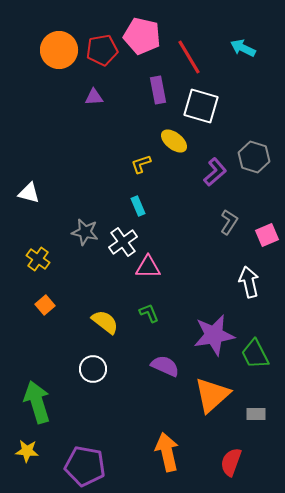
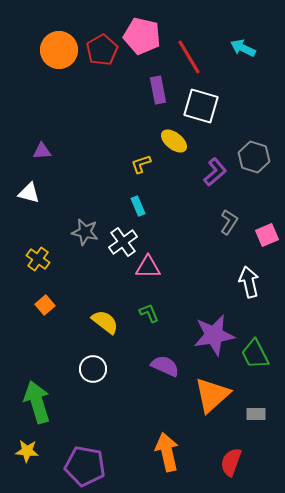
red pentagon: rotated 20 degrees counterclockwise
purple triangle: moved 52 px left, 54 px down
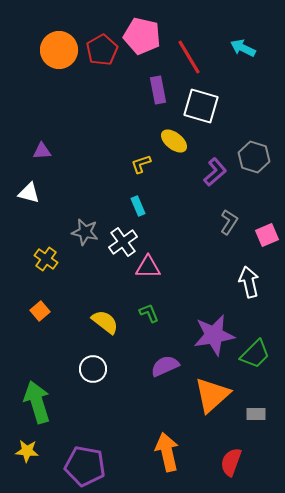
yellow cross: moved 8 px right
orange square: moved 5 px left, 6 px down
green trapezoid: rotated 108 degrees counterclockwise
purple semicircle: rotated 48 degrees counterclockwise
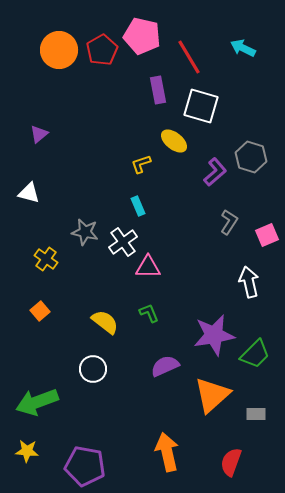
purple triangle: moved 3 px left, 17 px up; rotated 36 degrees counterclockwise
gray hexagon: moved 3 px left
green arrow: rotated 93 degrees counterclockwise
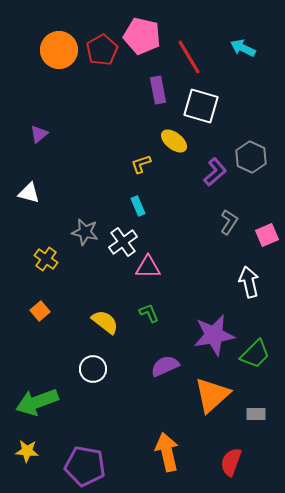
gray hexagon: rotated 8 degrees clockwise
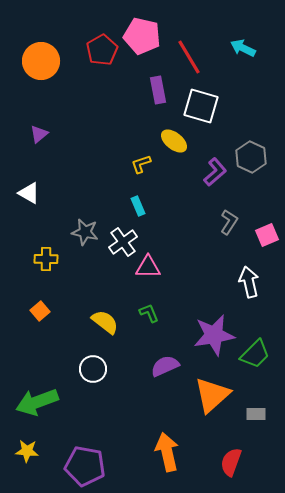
orange circle: moved 18 px left, 11 px down
white triangle: rotated 15 degrees clockwise
yellow cross: rotated 35 degrees counterclockwise
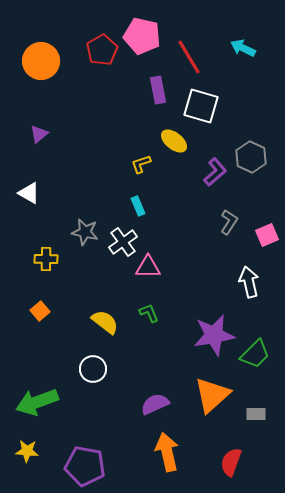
purple semicircle: moved 10 px left, 38 px down
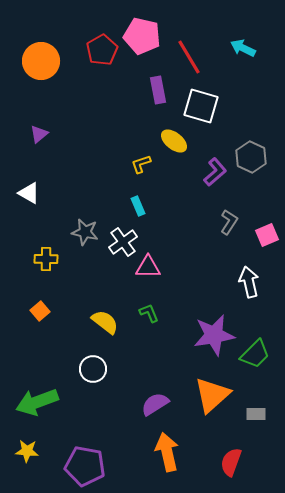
purple semicircle: rotated 8 degrees counterclockwise
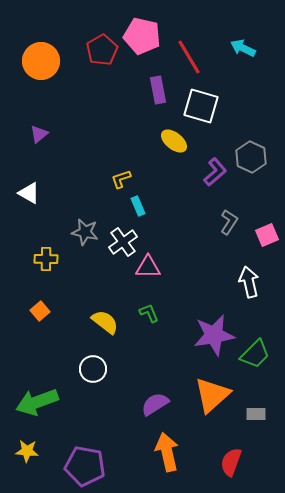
yellow L-shape: moved 20 px left, 15 px down
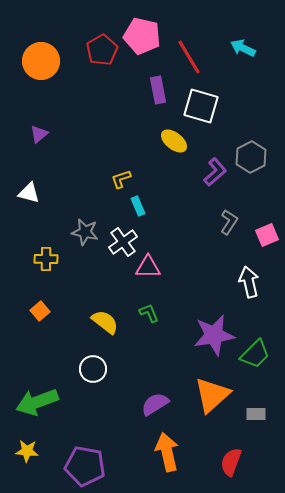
gray hexagon: rotated 8 degrees clockwise
white triangle: rotated 15 degrees counterclockwise
